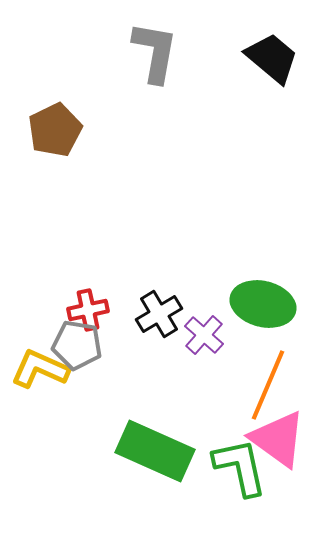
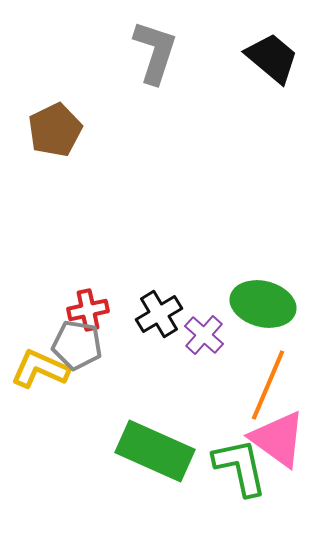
gray L-shape: rotated 8 degrees clockwise
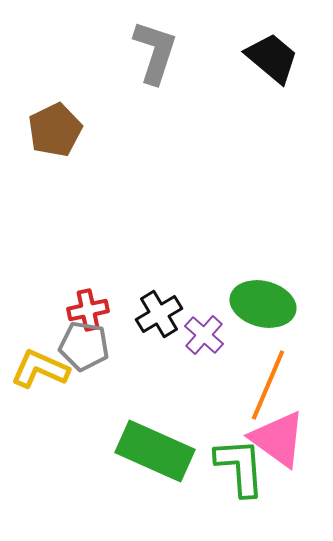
gray pentagon: moved 7 px right, 1 px down
green L-shape: rotated 8 degrees clockwise
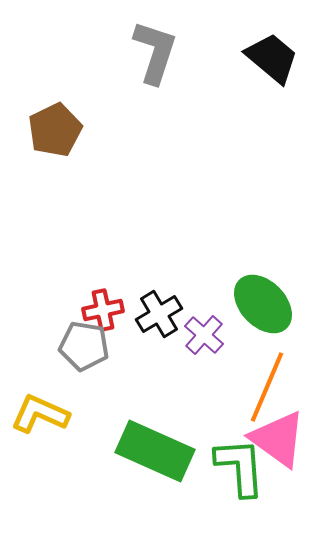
green ellipse: rotated 32 degrees clockwise
red cross: moved 15 px right
yellow L-shape: moved 45 px down
orange line: moved 1 px left, 2 px down
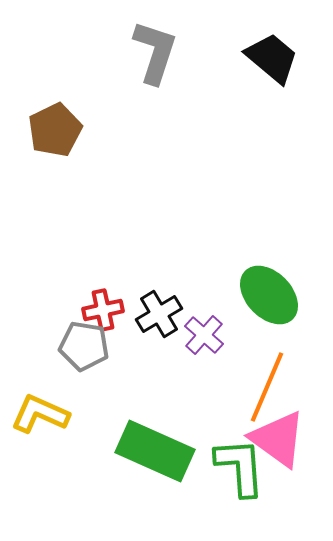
green ellipse: moved 6 px right, 9 px up
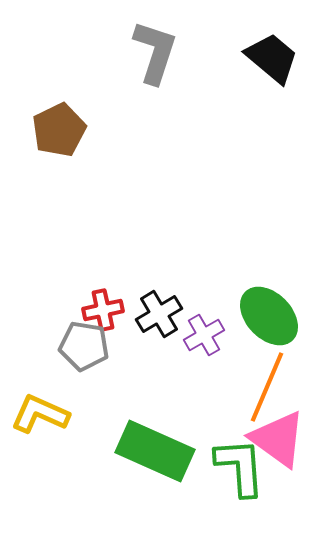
brown pentagon: moved 4 px right
green ellipse: moved 21 px down
purple cross: rotated 18 degrees clockwise
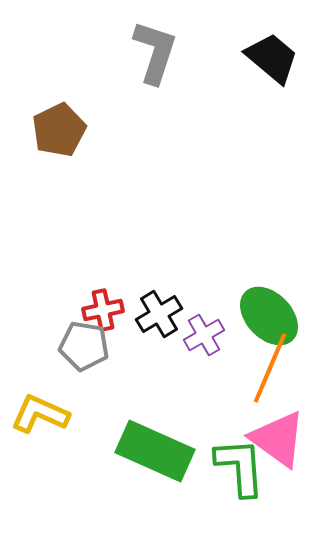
orange line: moved 3 px right, 19 px up
